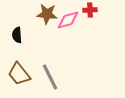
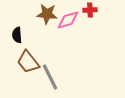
brown trapezoid: moved 9 px right, 12 px up
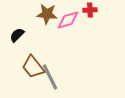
black semicircle: rotated 49 degrees clockwise
brown trapezoid: moved 5 px right, 5 px down
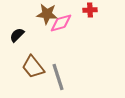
pink diamond: moved 7 px left, 3 px down
gray line: moved 8 px right; rotated 8 degrees clockwise
